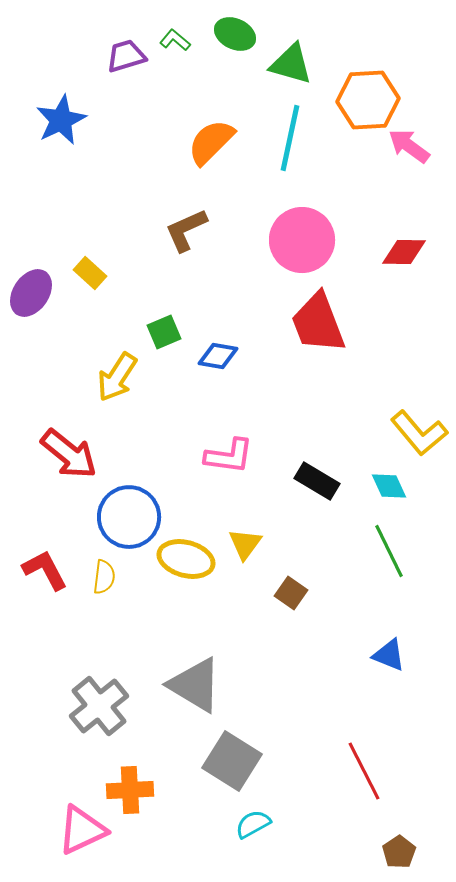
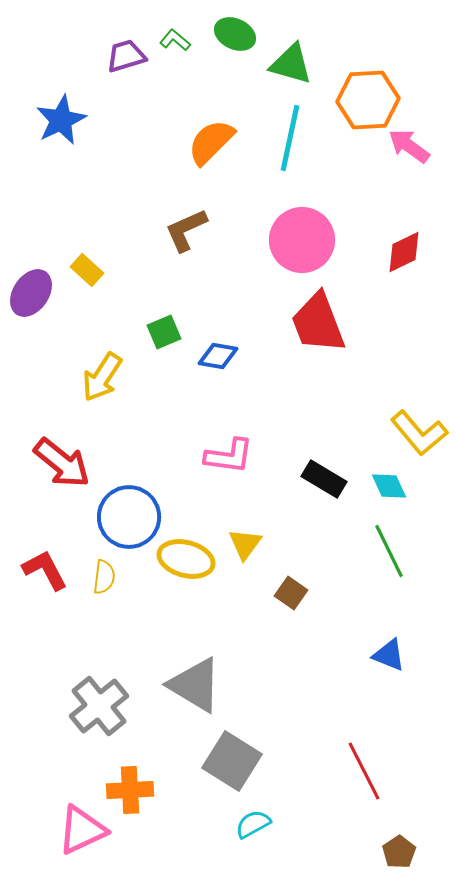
red diamond: rotated 27 degrees counterclockwise
yellow rectangle: moved 3 px left, 3 px up
yellow arrow: moved 15 px left
red arrow: moved 7 px left, 9 px down
black rectangle: moved 7 px right, 2 px up
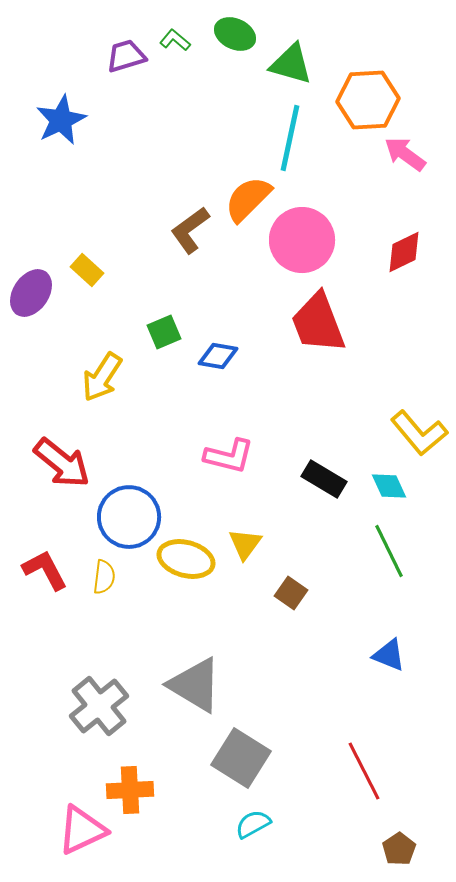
orange semicircle: moved 37 px right, 57 px down
pink arrow: moved 4 px left, 8 px down
brown L-shape: moved 4 px right; rotated 12 degrees counterclockwise
pink L-shape: rotated 6 degrees clockwise
gray square: moved 9 px right, 3 px up
brown pentagon: moved 3 px up
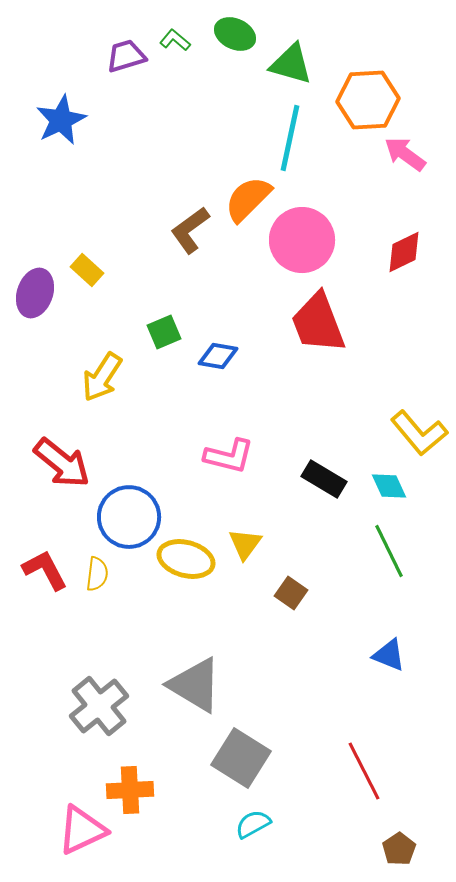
purple ellipse: moved 4 px right; rotated 15 degrees counterclockwise
yellow semicircle: moved 7 px left, 3 px up
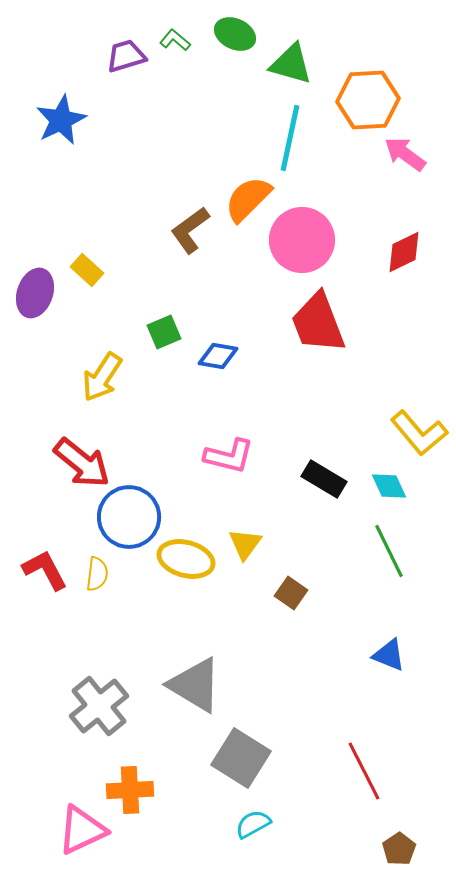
red arrow: moved 20 px right
